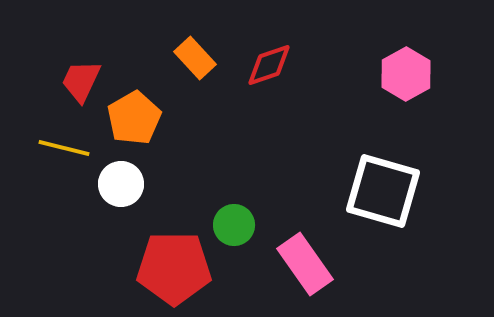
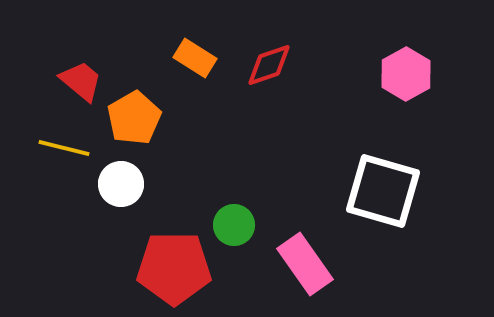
orange rectangle: rotated 15 degrees counterclockwise
red trapezoid: rotated 105 degrees clockwise
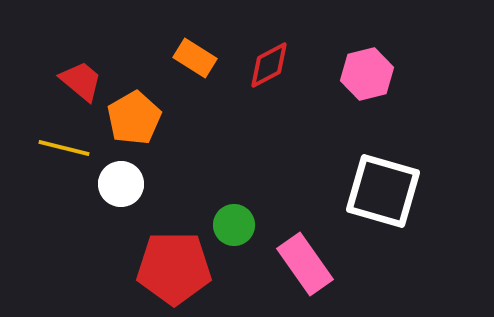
red diamond: rotated 9 degrees counterclockwise
pink hexagon: moved 39 px left; rotated 15 degrees clockwise
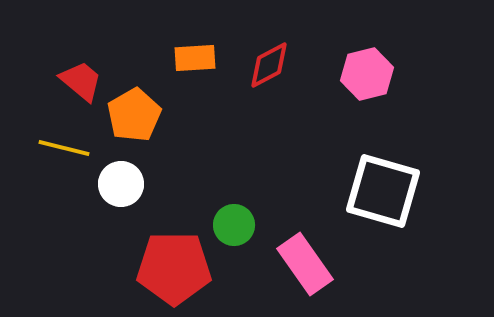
orange rectangle: rotated 36 degrees counterclockwise
orange pentagon: moved 3 px up
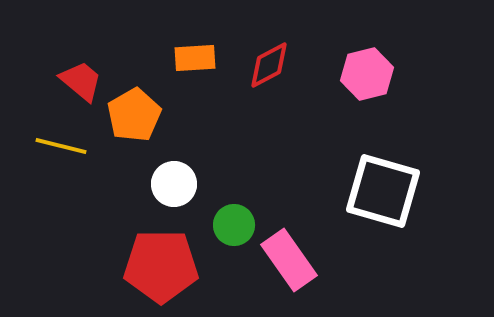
yellow line: moved 3 px left, 2 px up
white circle: moved 53 px right
pink rectangle: moved 16 px left, 4 px up
red pentagon: moved 13 px left, 2 px up
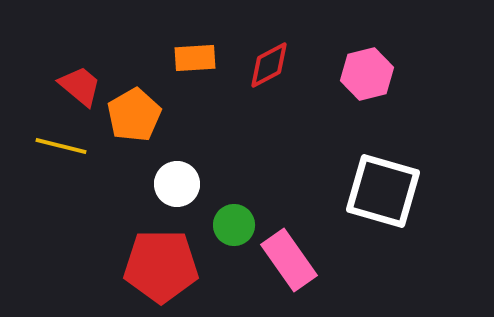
red trapezoid: moved 1 px left, 5 px down
white circle: moved 3 px right
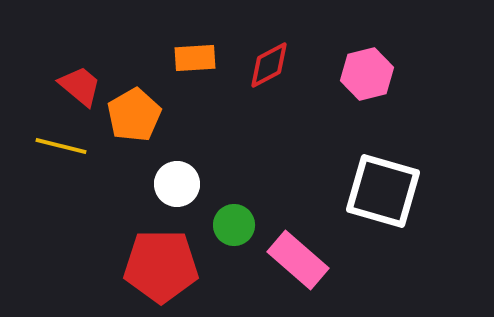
pink rectangle: moved 9 px right; rotated 14 degrees counterclockwise
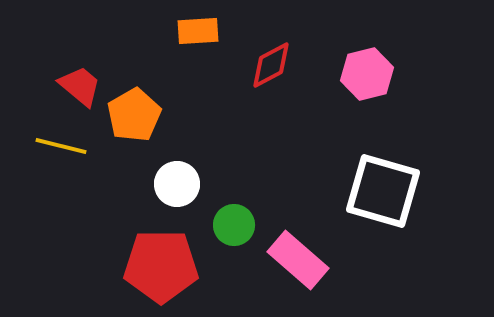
orange rectangle: moved 3 px right, 27 px up
red diamond: moved 2 px right
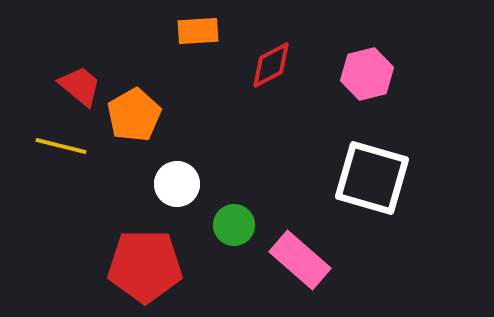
white square: moved 11 px left, 13 px up
pink rectangle: moved 2 px right
red pentagon: moved 16 px left
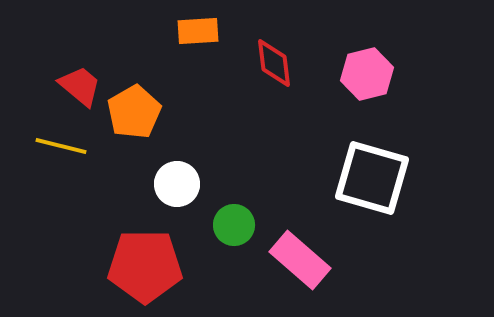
red diamond: moved 3 px right, 2 px up; rotated 69 degrees counterclockwise
orange pentagon: moved 3 px up
